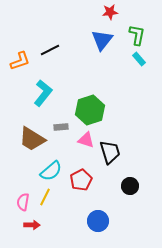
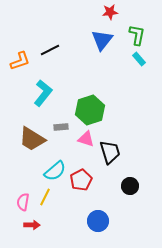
pink triangle: moved 1 px up
cyan semicircle: moved 4 px right
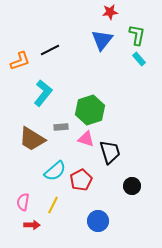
black circle: moved 2 px right
yellow line: moved 8 px right, 8 px down
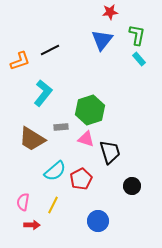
red pentagon: moved 1 px up
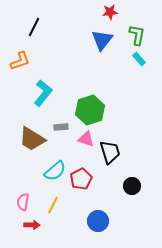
black line: moved 16 px left, 23 px up; rotated 36 degrees counterclockwise
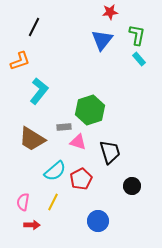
cyan L-shape: moved 4 px left, 2 px up
gray rectangle: moved 3 px right
pink triangle: moved 8 px left, 3 px down
yellow line: moved 3 px up
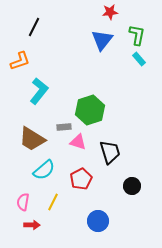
cyan semicircle: moved 11 px left, 1 px up
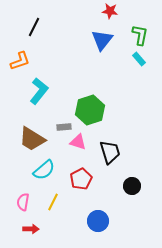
red star: moved 1 px up; rotated 14 degrees clockwise
green L-shape: moved 3 px right
red arrow: moved 1 px left, 4 px down
